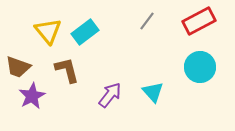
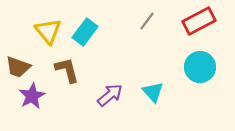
cyan rectangle: rotated 16 degrees counterclockwise
purple arrow: rotated 12 degrees clockwise
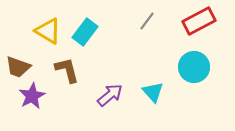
yellow triangle: rotated 20 degrees counterclockwise
cyan circle: moved 6 px left
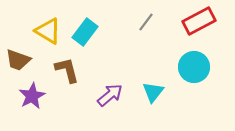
gray line: moved 1 px left, 1 px down
brown trapezoid: moved 7 px up
cyan triangle: rotated 20 degrees clockwise
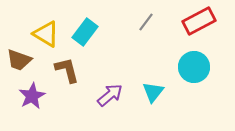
yellow triangle: moved 2 px left, 3 px down
brown trapezoid: moved 1 px right
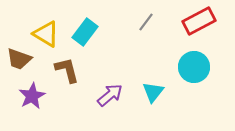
brown trapezoid: moved 1 px up
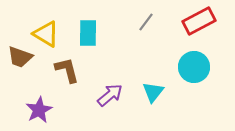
cyan rectangle: moved 3 px right, 1 px down; rotated 36 degrees counterclockwise
brown trapezoid: moved 1 px right, 2 px up
purple star: moved 7 px right, 14 px down
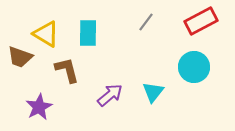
red rectangle: moved 2 px right
purple star: moved 3 px up
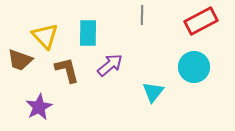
gray line: moved 4 px left, 7 px up; rotated 36 degrees counterclockwise
yellow triangle: moved 1 px left, 2 px down; rotated 16 degrees clockwise
brown trapezoid: moved 3 px down
purple arrow: moved 30 px up
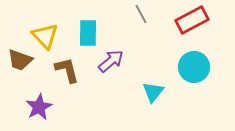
gray line: moved 1 px left, 1 px up; rotated 30 degrees counterclockwise
red rectangle: moved 9 px left, 1 px up
purple arrow: moved 1 px right, 4 px up
